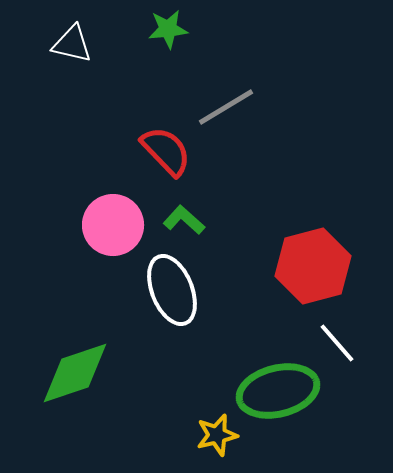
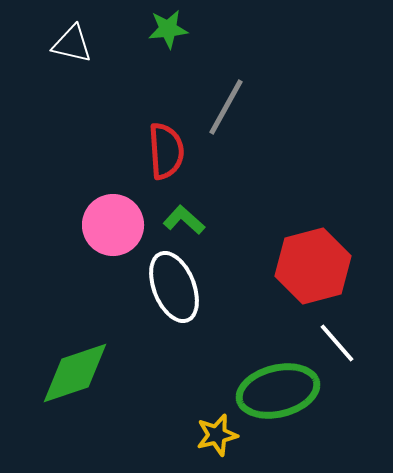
gray line: rotated 30 degrees counterclockwise
red semicircle: rotated 40 degrees clockwise
white ellipse: moved 2 px right, 3 px up
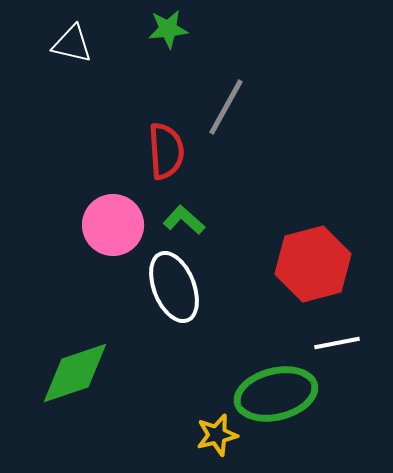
red hexagon: moved 2 px up
white line: rotated 60 degrees counterclockwise
green ellipse: moved 2 px left, 3 px down
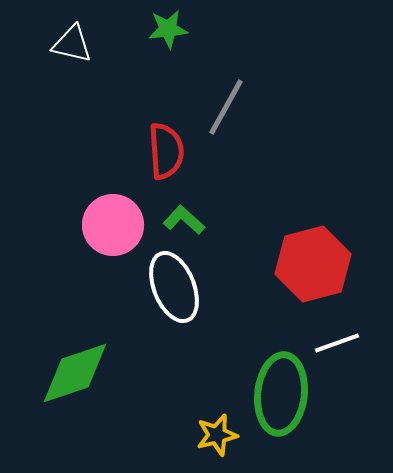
white line: rotated 9 degrees counterclockwise
green ellipse: moved 5 px right; rotated 70 degrees counterclockwise
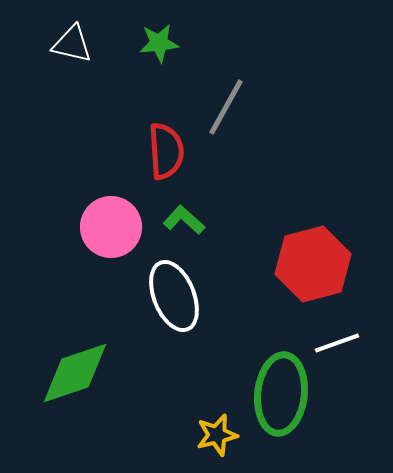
green star: moved 9 px left, 14 px down
pink circle: moved 2 px left, 2 px down
white ellipse: moved 9 px down
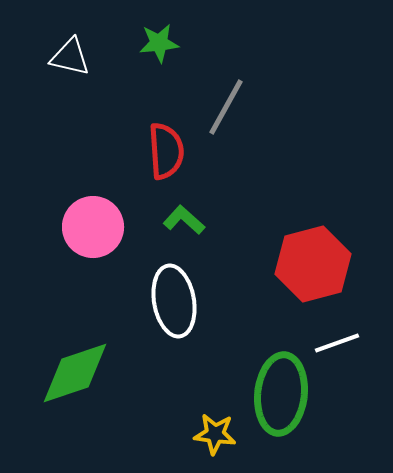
white triangle: moved 2 px left, 13 px down
pink circle: moved 18 px left
white ellipse: moved 5 px down; rotated 12 degrees clockwise
yellow star: moved 2 px left, 1 px up; rotated 21 degrees clockwise
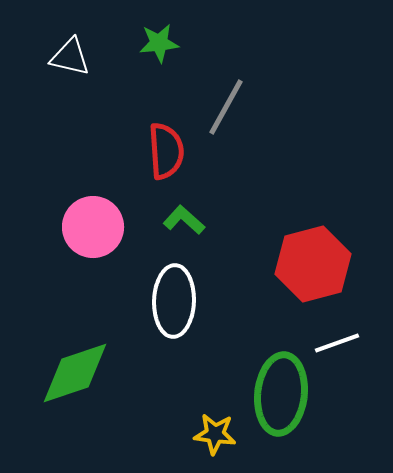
white ellipse: rotated 12 degrees clockwise
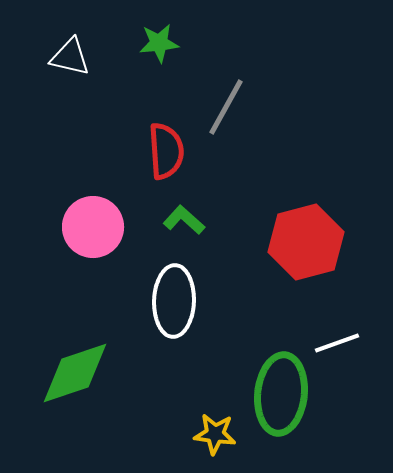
red hexagon: moved 7 px left, 22 px up
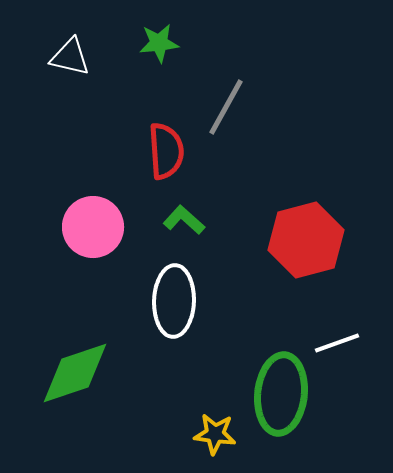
red hexagon: moved 2 px up
